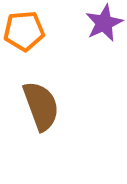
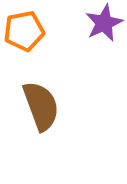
orange pentagon: rotated 6 degrees counterclockwise
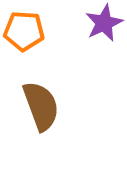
orange pentagon: rotated 15 degrees clockwise
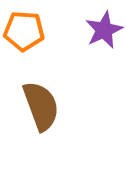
purple star: moved 7 px down
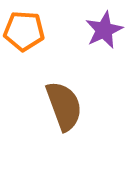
brown semicircle: moved 23 px right
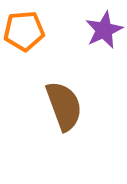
orange pentagon: rotated 9 degrees counterclockwise
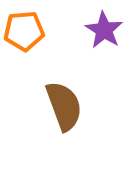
purple star: rotated 15 degrees counterclockwise
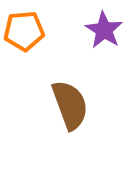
brown semicircle: moved 6 px right, 1 px up
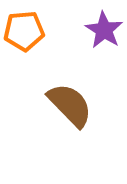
brown semicircle: rotated 24 degrees counterclockwise
